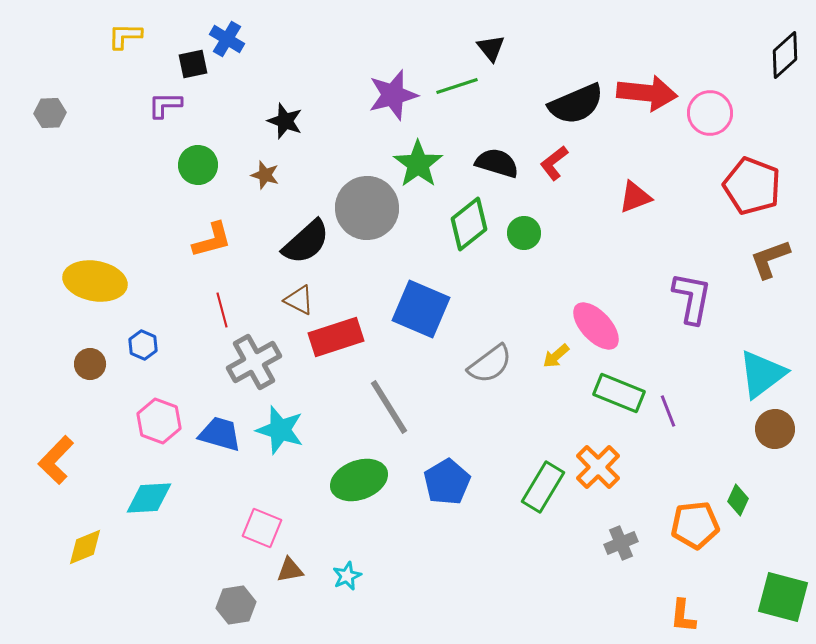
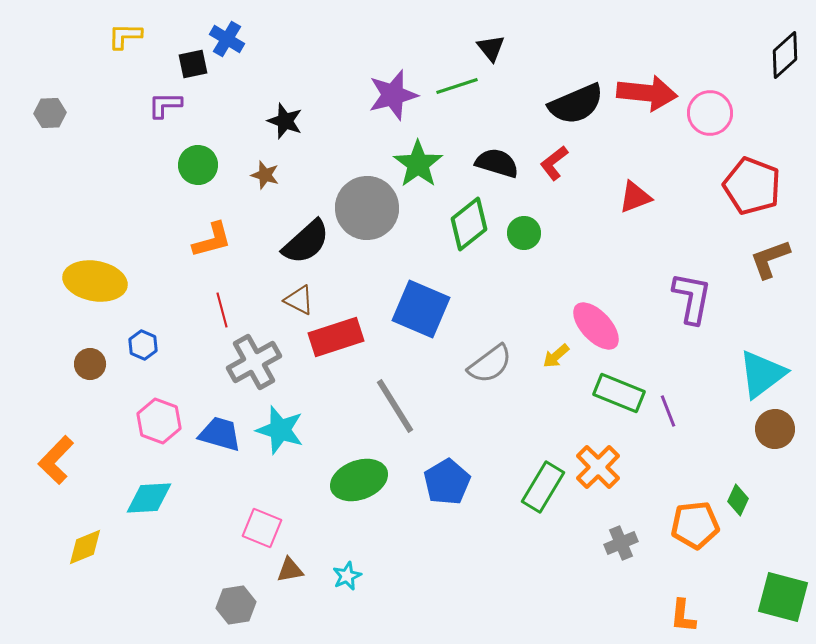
gray line at (389, 407): moved 6 px right, 1 px up
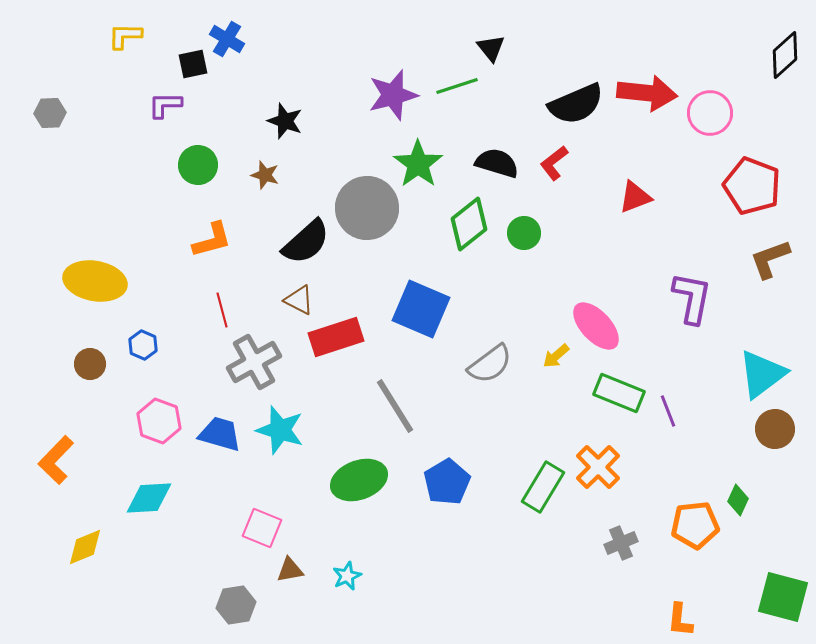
orange L-shape at (683, 616): moved 3 px left, 4 px down
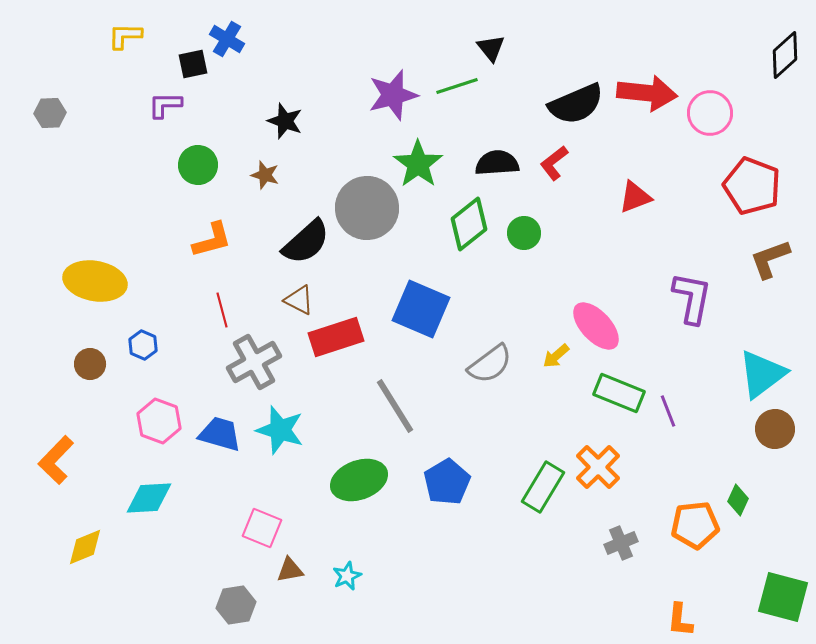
black semicircle at (497, 163): rotated 21 degrees counterclockwise
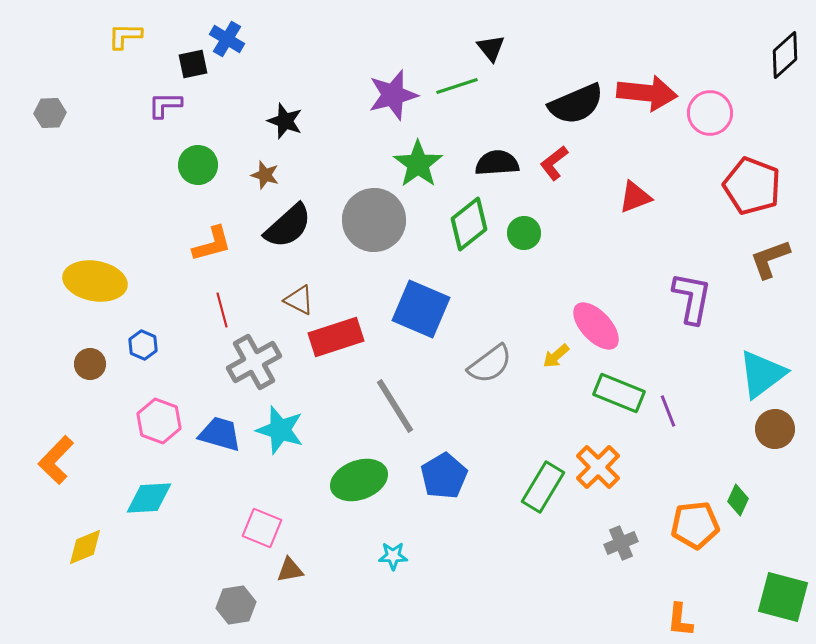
gray circle at (367, 208): moved 7 px right, 12 px down
orange L-shape at (212, 240): moved 4 px down
black semicircle at (306, 242): moved 18 px left, 16 px up
blue pentagon at (447, 482): moved 3 px left, 6 px up
cyan star at (347, 576): moved 46 px right, 20 px up; rotated 24 degrees clockwise
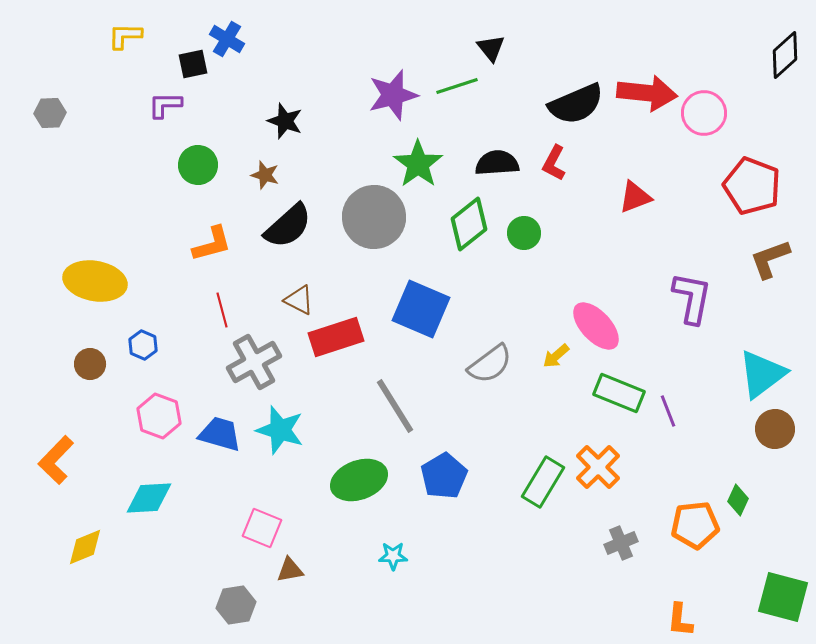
pink circle at (710, 113): moved 6 px left
red L-shape at (554, 163): rotated 24 degrees counterclockwise
gray circle at (374, 220): moved 3 px up
pink hexagon at (159, 421): moved 5 px up
green rectangle at (543, 487): moved 5 px up
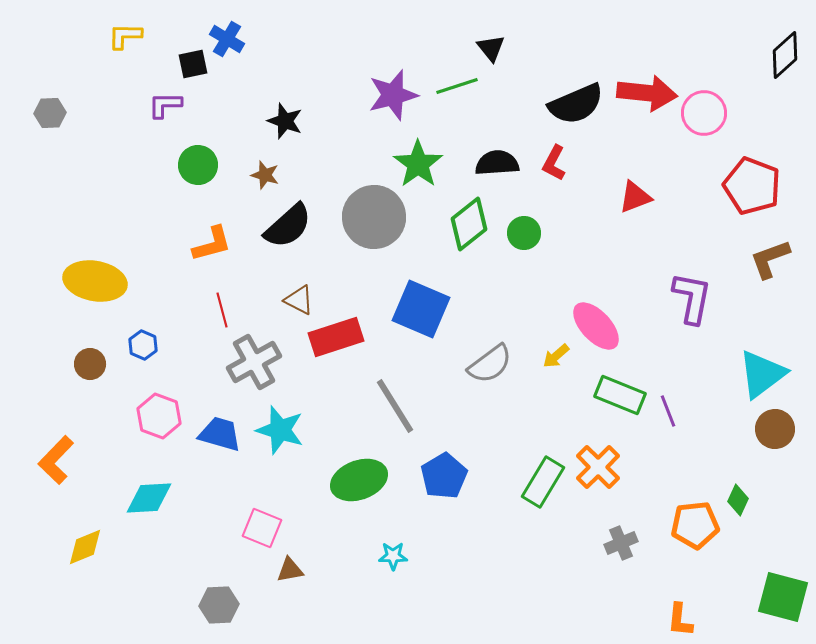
green rectangle at (619, 393): moved 1 px right, 2 px down
gray hexagon at (236, 605): moved 17 px left; rotated 6 degrees clockwise
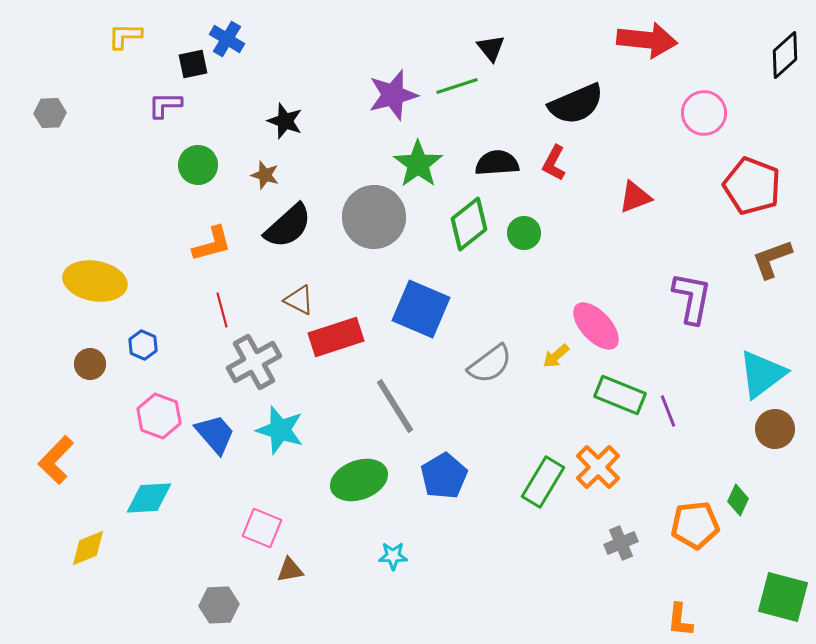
red arrow at (647, 93): moved 53 px up
brown L-shape at (770, 259): moved 2 px right
blue trapezoid at (220, 434): moved 5 px left; rotated 33 degrees clockwise
yellow diamond at (85, 547): moved 3 px right, 1 px down
